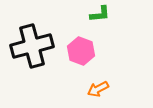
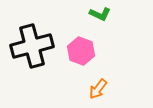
green L-shape: rotated 30 degrees clockwise
orange arrow: rotated 25 degrees counterclockwise
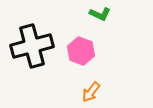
orange arrow: moved 7 px left, 3 px down
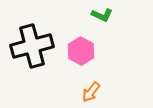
green L-shape: moved 2 px right, 1 px down
pink hexagon: rotated 8 degrees clockwise
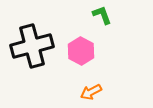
green L-shape: rotated 135 degrees counterclockwise
orange arrow: rotated 25 degrees clockwise
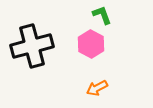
pink hexagon: moved 10 px right, 7 px up
orange arrow: moved 6 px right, 4 px up
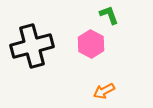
green L-shape: moved 7 px right
orange arrow: moved 7 px right, 3 px down
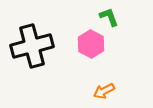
green L-shape: moved 2 px down
